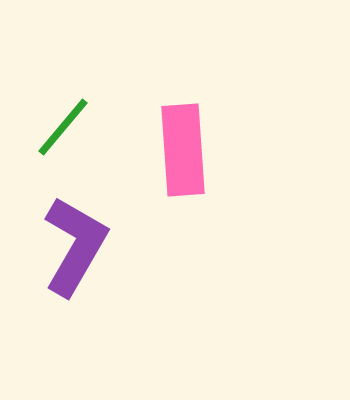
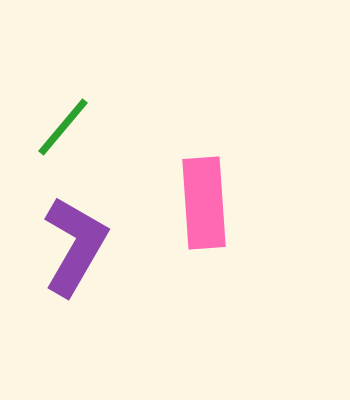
pink rectangle: moved 21 px right, 53 px down
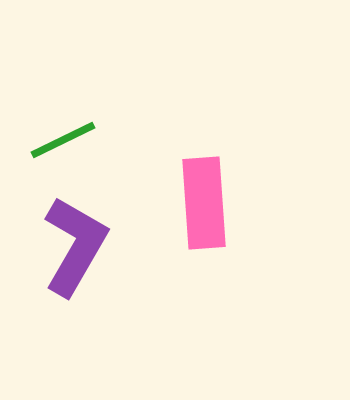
green line: moved 13 px down; rotated 24 degrees clockwise
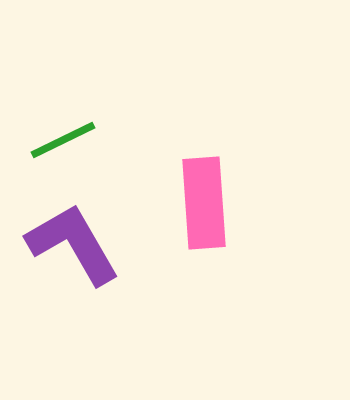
purple L-shape: moved 2 px left, 2 px up; rotated 60 degrees counterclockwise
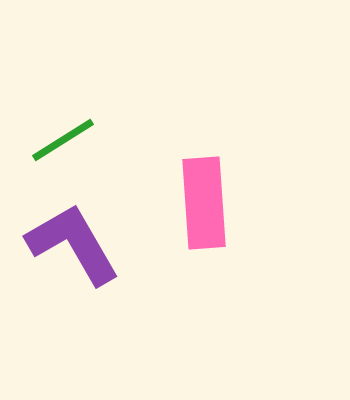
green line: rotated 6 degrees counterclockwise
